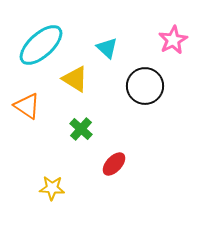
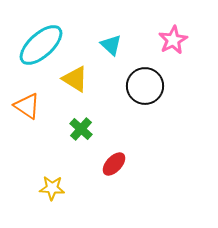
cyan triangle: moved 4 px right, 3 px up
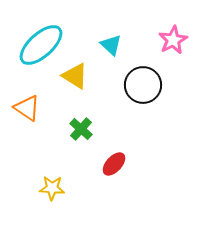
yellow triangle: moved 3 px up
black circle: moved 2 px left, 1 px up
orange triangle: moved 2 px down
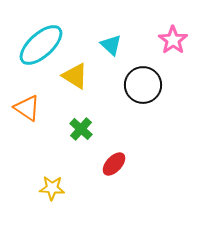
pink star: rotated 8 degrees counterclockwise
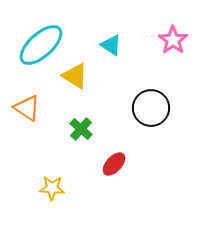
cyan triangle: rotated 10 degrees counterclockwise
black circle: moved 8 px right, 23 px down
